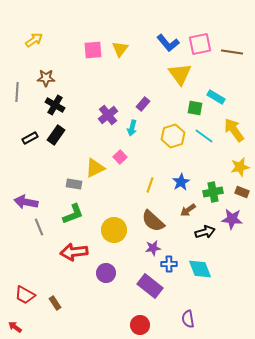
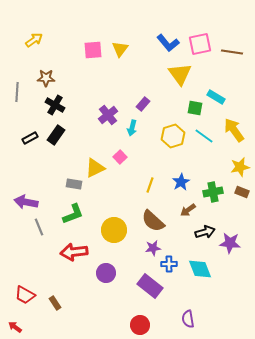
purple star at (232, 219): moved 2 px left, 24 px down
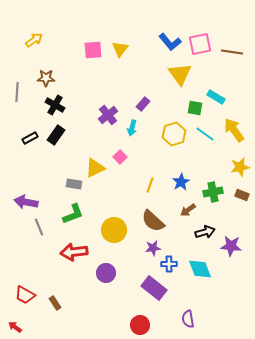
blue L-shape at (168, 43): moved 2 px right, 1 px up
yellow hexagon at (173, 136): moved 1 px right, 2 px up
cyan line at (204, 136): moved 1 px right, 2 px up
brown rectangle at (242, 192): moved 3 px down
purple star at (230, 243): moved 1 px right, 3 px down
purple rectangle at (150, 286): moved 4 px right, 2 px down
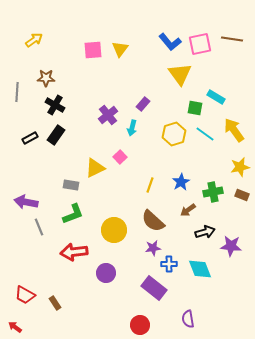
brown line at (232, 52): moved 13 px up
gray rectangle at (74, 184): moved 3 px left, 1 px down
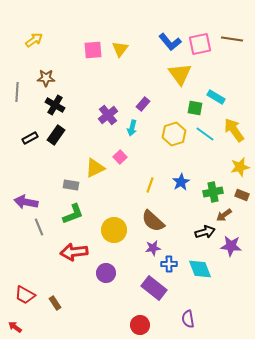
brown arrow at (188, 210): moved 36 px right, 5 px down
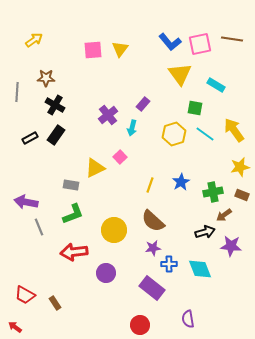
cyan rectangle at (216, 97): moved 12 px up
purple rectangle at (154, 288): moved 2 px left
